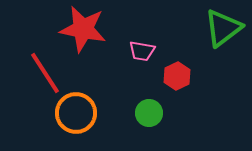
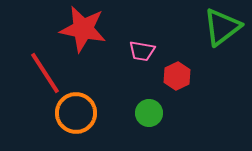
green triangle: moved 1 px left, 1 px up
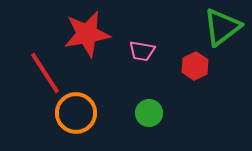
red star: moved 4 px right, 5 px down; rotated 21 degrees counterclockwise
red hexagon: moved 18 px right, 10 px up
